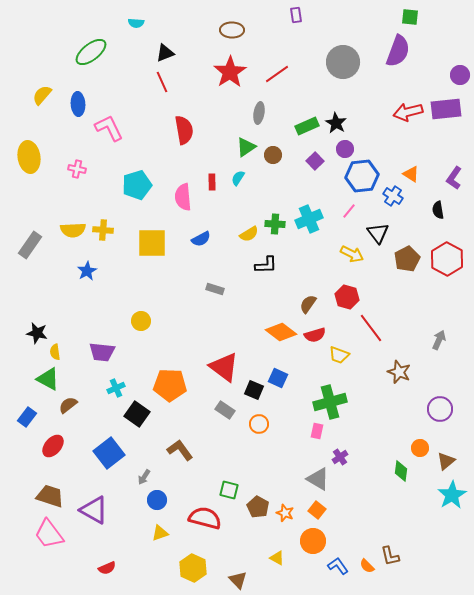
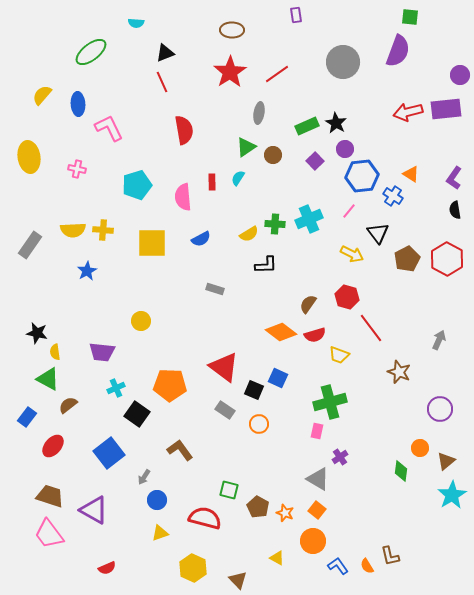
black semicircle at (438, 210): moved 17 px right
orange semicircle at (367, 566): rotated 14 degrees clockwise
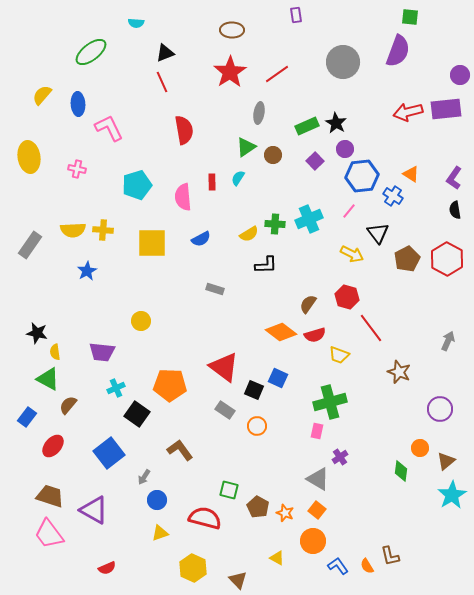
gray arrow at (439, 340): moved 9 px right, 1 px down
brown semicircle at (68, 405): rotated 12 degrees counterclockwise
orange circle at (259, 424): moved 2 px left, 2 px down
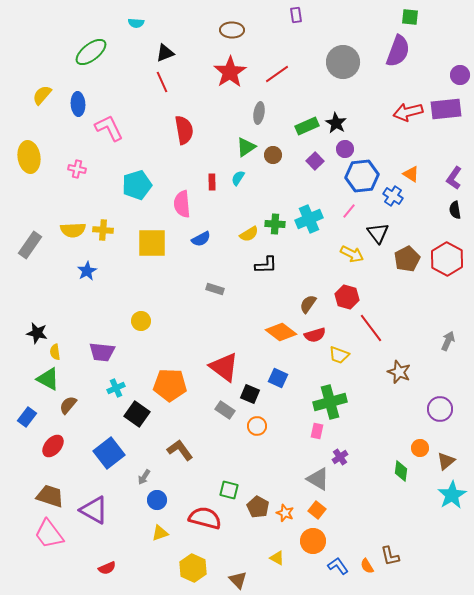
pink semicircle at (183, 197): moved 1 px left, 7 px down
black square at (254, 390): moved 4 px left, 4 px down
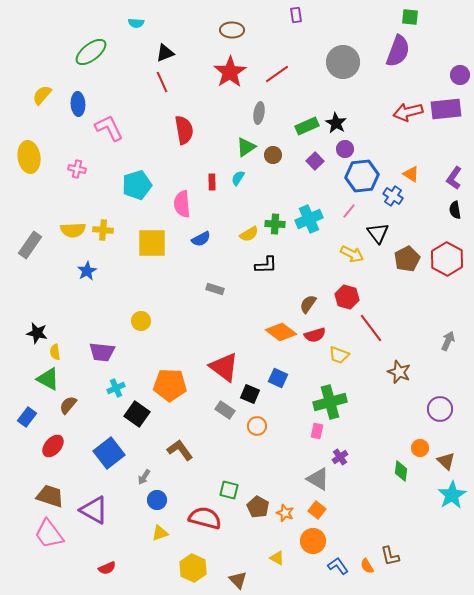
brown triangle at (446, 461): rotated 36 degrees counterclockwise
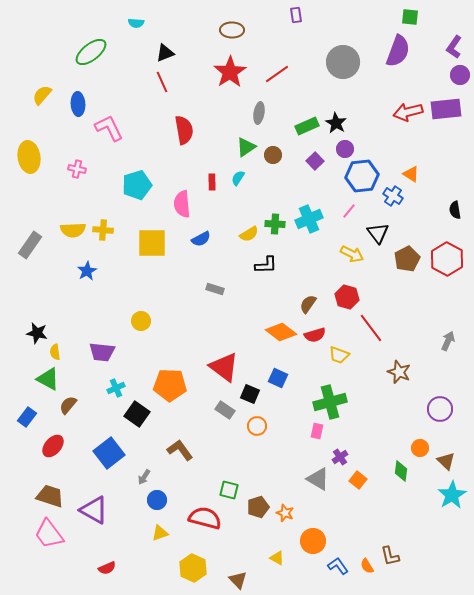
purple L-shape at (454, 178): moved 131 px up
brown pentagon at (258, 507): rotated 25 degrees clockwise
orange square at (317, 510): moved 41 px right, 30 px up
